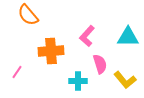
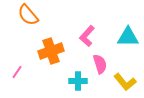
orange cross: rotated 15 degrees counterclockwise
yellow L-shape: moved 2 px down
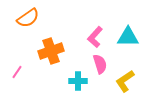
orange semicircle: moved 3 px down; rotated 85 degrees counterclockwise
pink L-shape: moved 8 px right, 1 px down
yellow L-shape: moved 1 px up; rotated 95 degrees clockwise
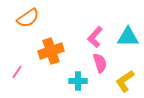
pink semicircle: moved 1 px up
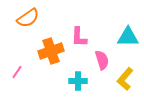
pink L-shape: moved 16 px left; rotated 40 degrees counterclockwise
pink semicircle: moved 2 px right, 3 px up
yellow L-shape: moved 2 px up; rotated 15 degrees counterclockwise
